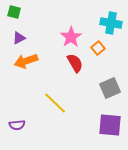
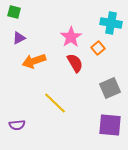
orange arrow: moved 8 px right
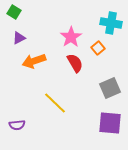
green square: rotated 16 degrees clockwise
purple square: moved 2 px up
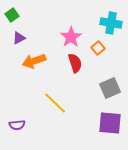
green square: moved 2 px left, 3 px down; rotated 24 degrees clockwise
red semicircle: rotated 12 degrees clockwise
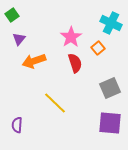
cyan cross: rotated 15 degrees clockwise
purple triangle: moved 1 px down; rotated 24 degrees counterclockwise
purple semicircle: rotated 98 degrees clockwise
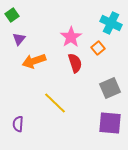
purple semicircle: moved 1 px right, 1 px up
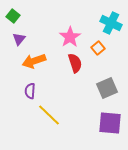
green square: moved 1 px right, 1 px down; rotated 16 degrees counterclockwise
pink star: moved 1 px left
gray square: moved 3 px left
yellow line: moved 6 px left, 12 px down
purple semicircle: moved 12 px right, 33 px up
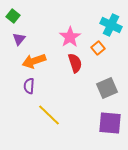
cyan cross: moved 2 px down
purple semicircle: moved 1 px left, 5 px up
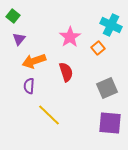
red semicircle: moved 9 px left, 9 px down
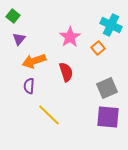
purple square: moved 2 px left, 6 px up
